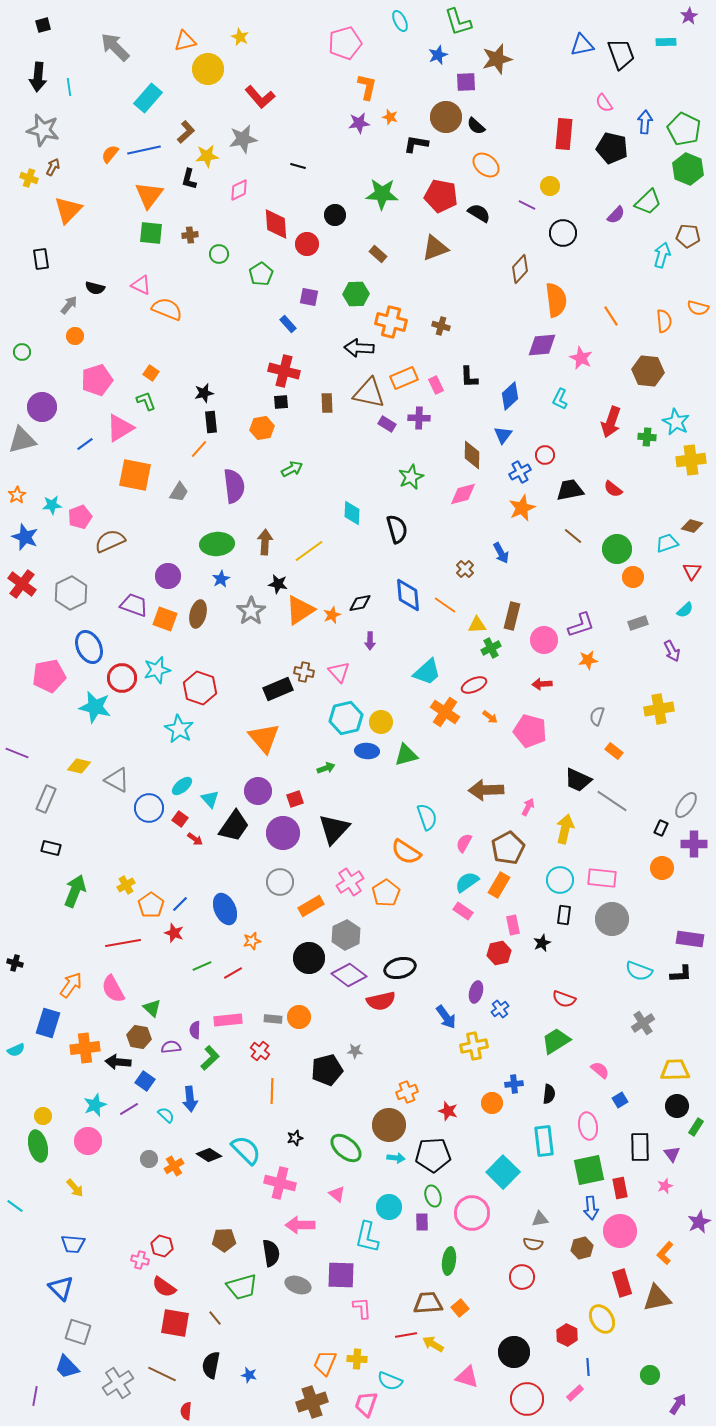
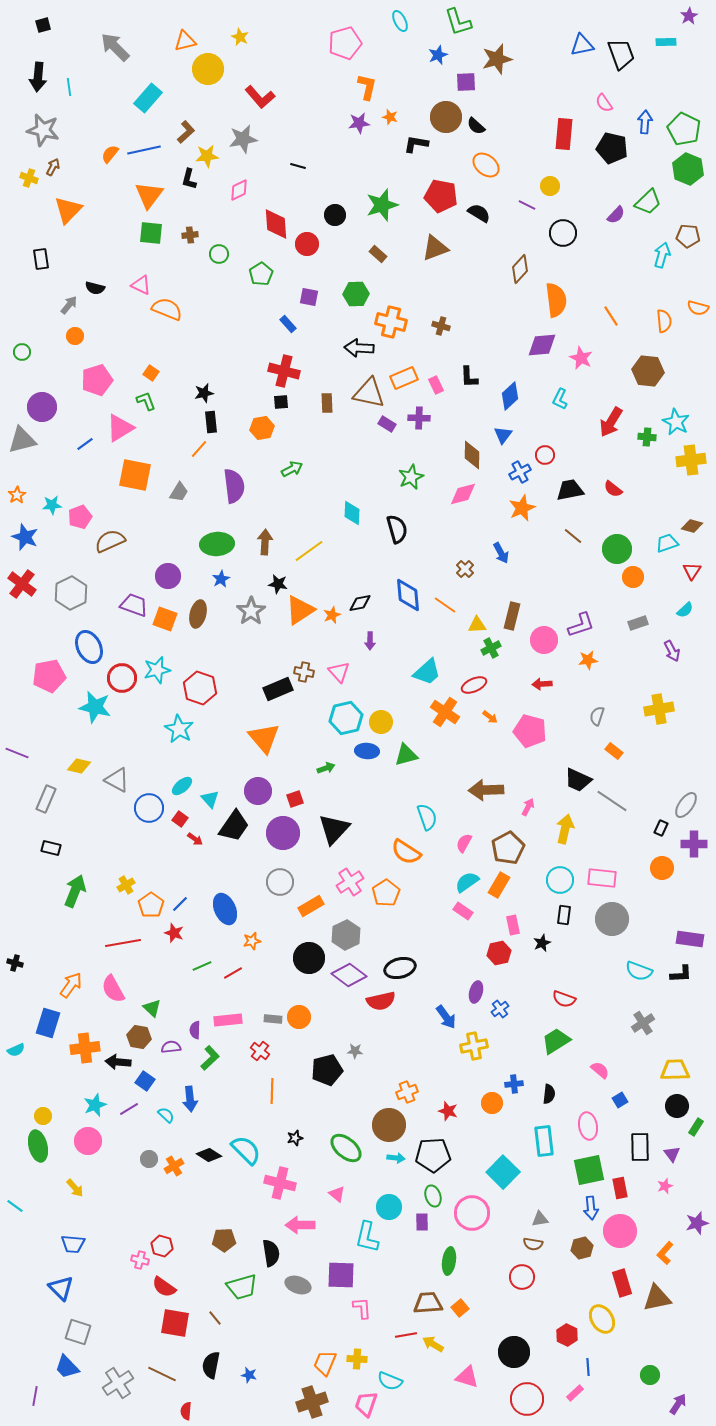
green star at (382, 194): moved 11 px down; rotated 20 degrees counterclockwise
red arrow at (611, 422): rotated 12 degrees clockwise
purple star at (699, 1222): moved 2 px left, 1 px down; rotated 10 degrees clockwise
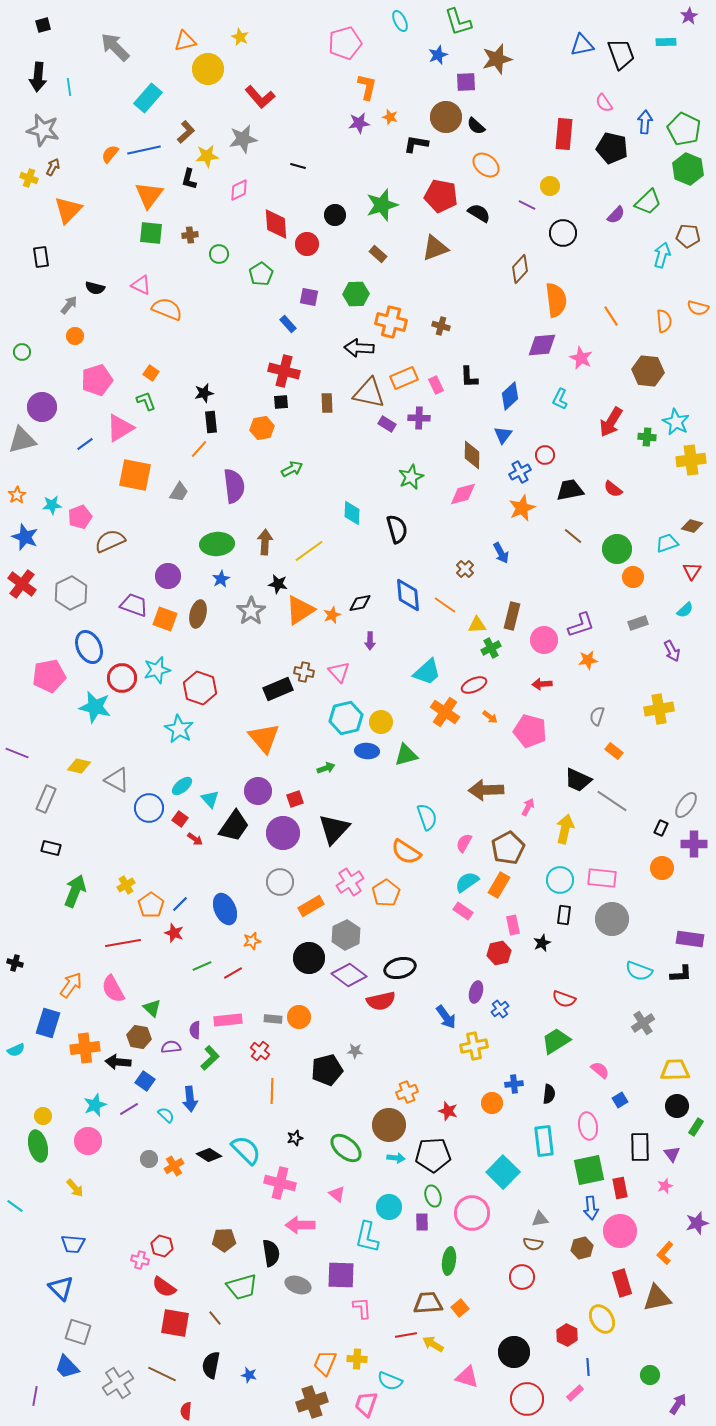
black rectangle at (41, 259): moved 2 px up
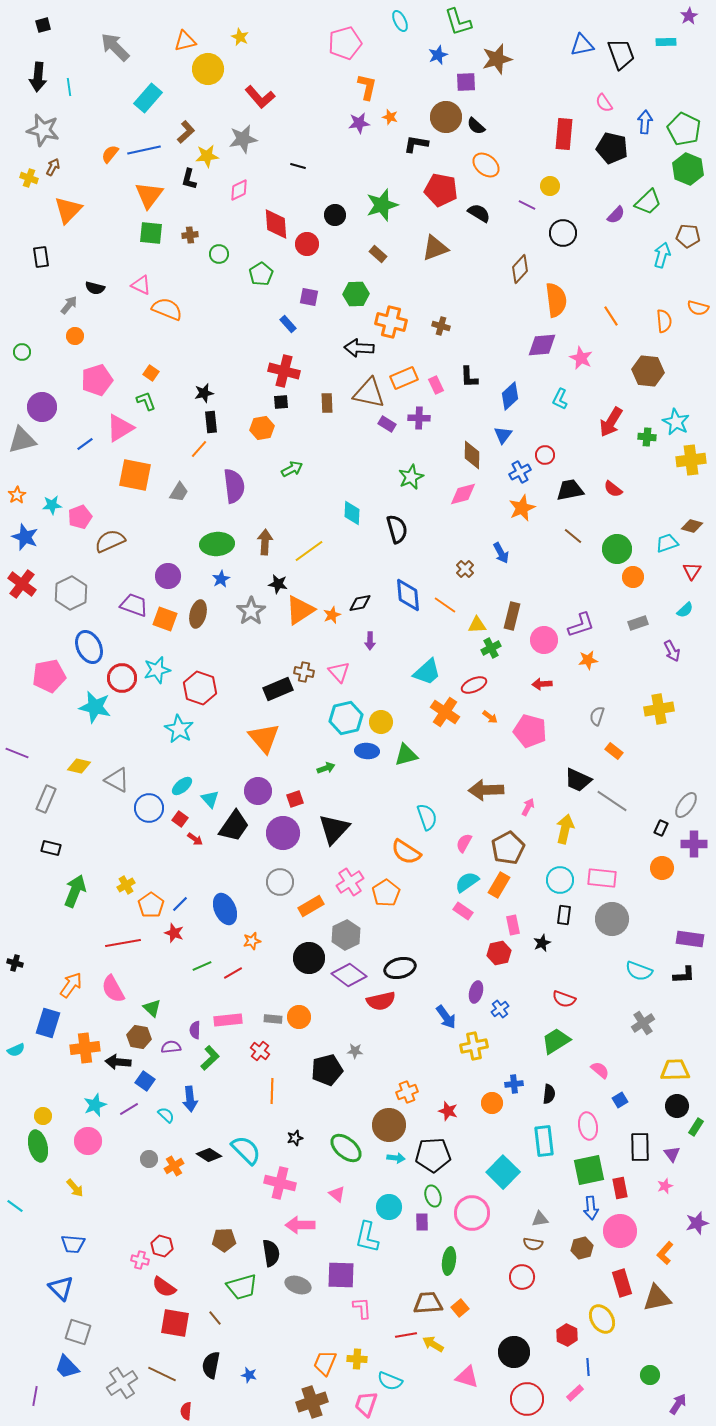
red pentagon at (441, 196): moved 6 px up
black L-shape at (681, 974): moved 3 px right, 1 px down
gray cross at (118, 1383): moved 4 px right
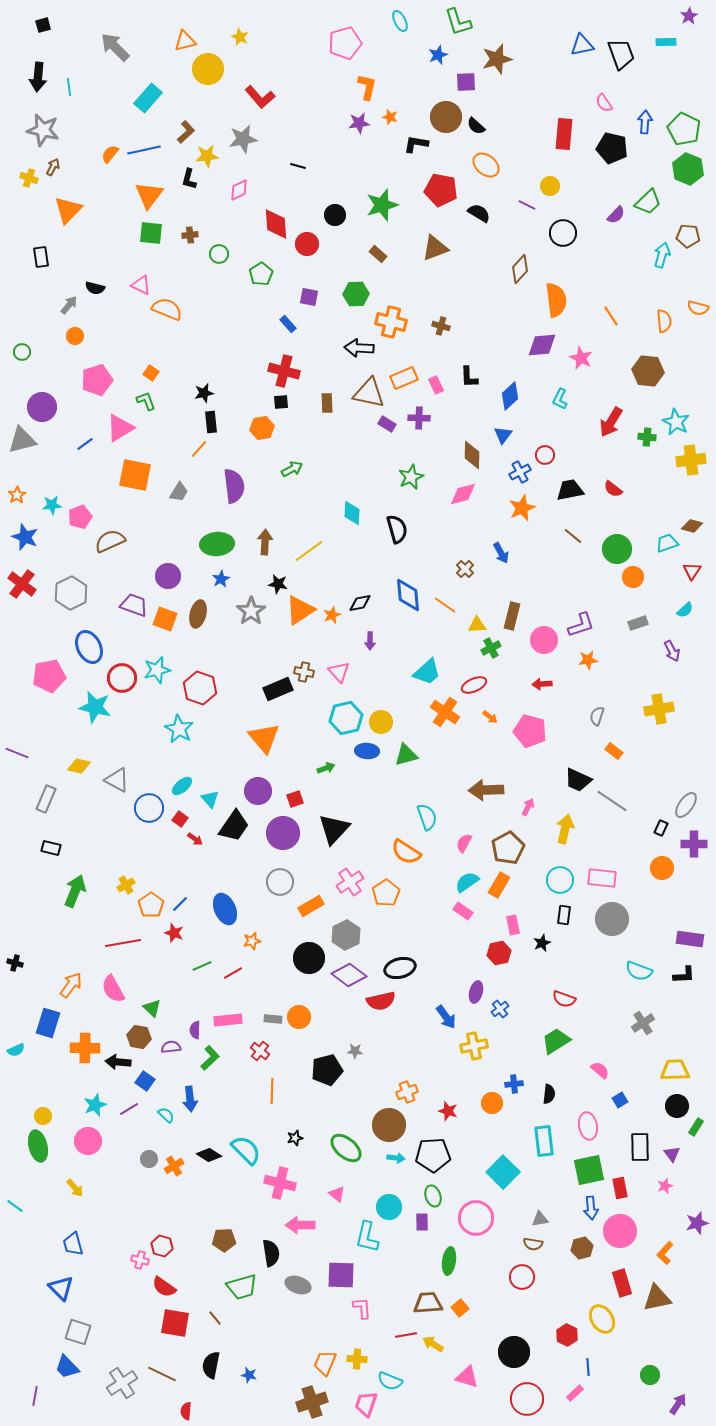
orange cross at (85, 1048): rotated 8 degrees clockwise
pink circle at (472, 1213): moved 4 px right, 5 px down
blue trapezoid at (73, 1244): rotated 70 degrees clockwise
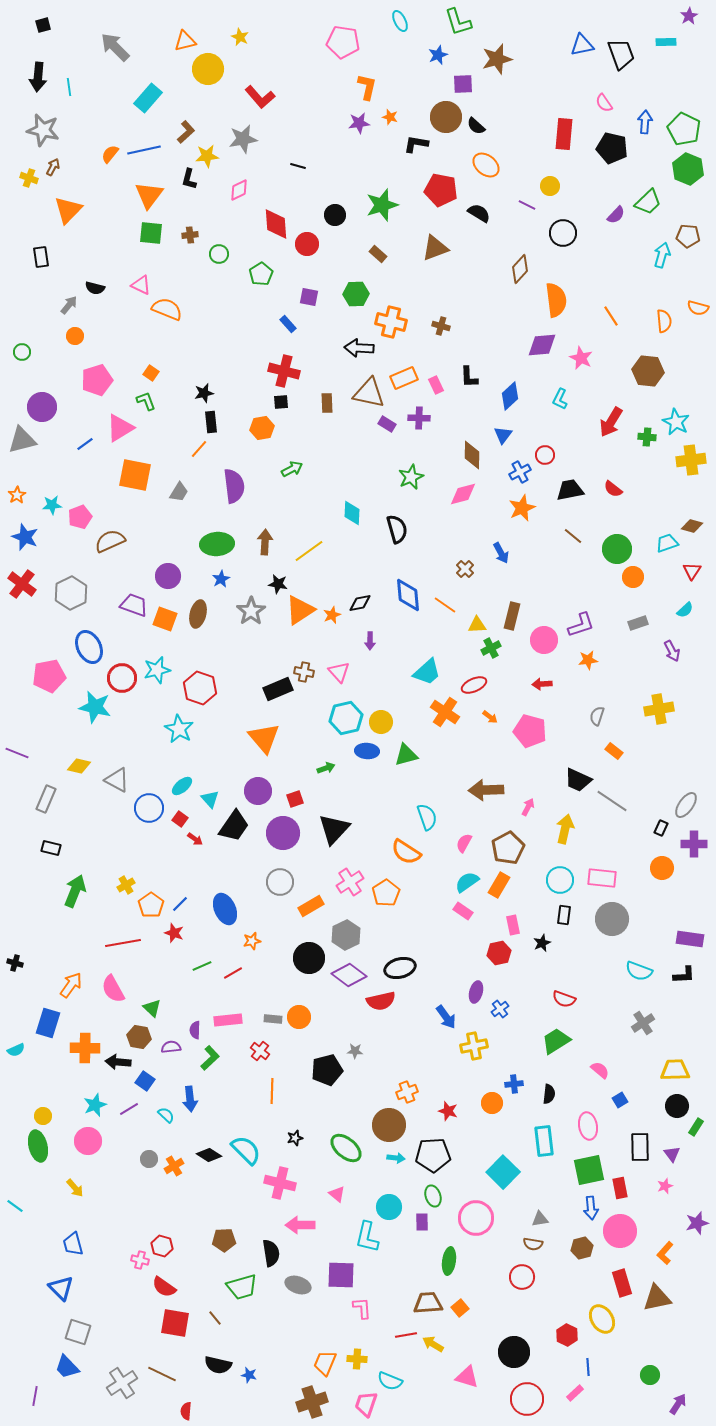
pink pentagon at (345, 43): moved 2 px left, 1 px up; rotated 24 degrees clockwise
purple square at (466, 82): moved 3 px left, 2 px down
black semicircle at (211, 1365): moved 7 px right; rotated 88 degrees counterclockwise
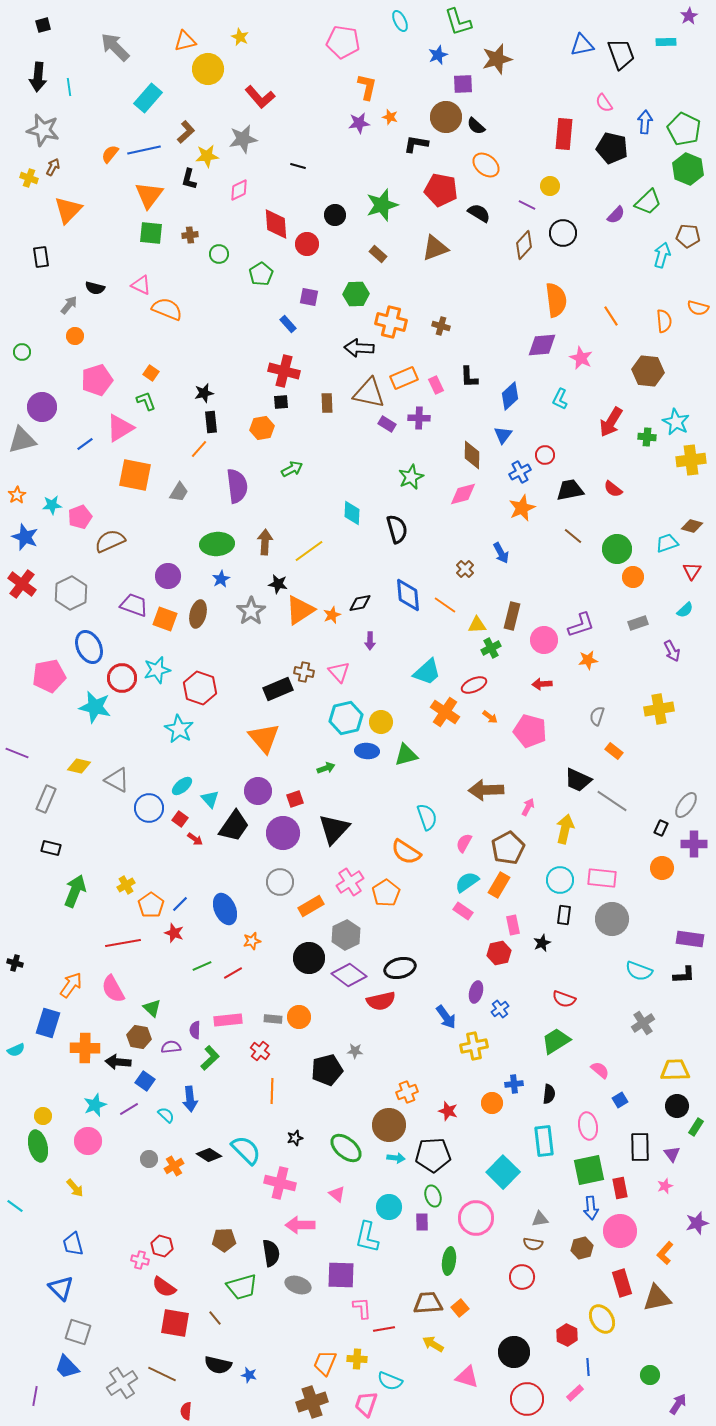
brown diamond at (520, 269): moved 4 px right, 24 px up
purple semicircle at (234, 486): moved 3 px right
red line at (406, 1335): moved 22 px left, 6 px up
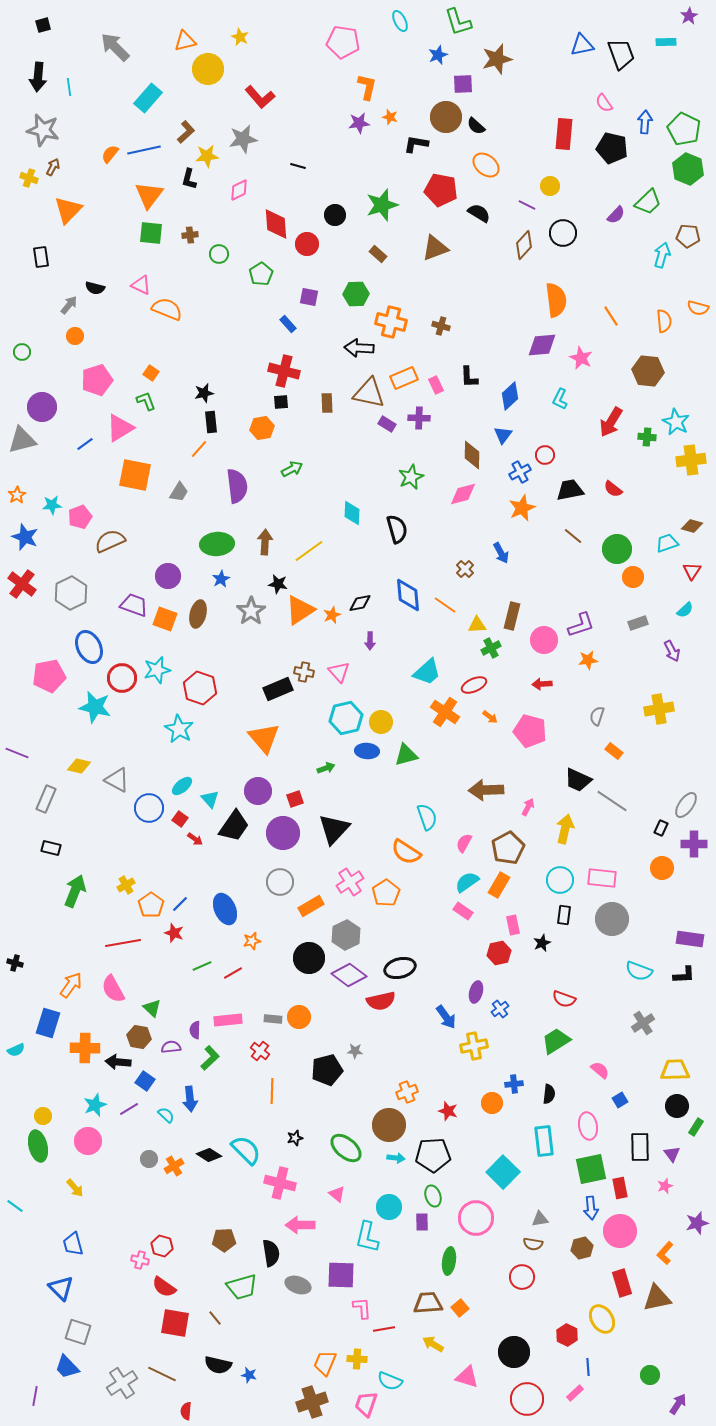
green square at (589, 1170): moved 2 px right, 1 px up
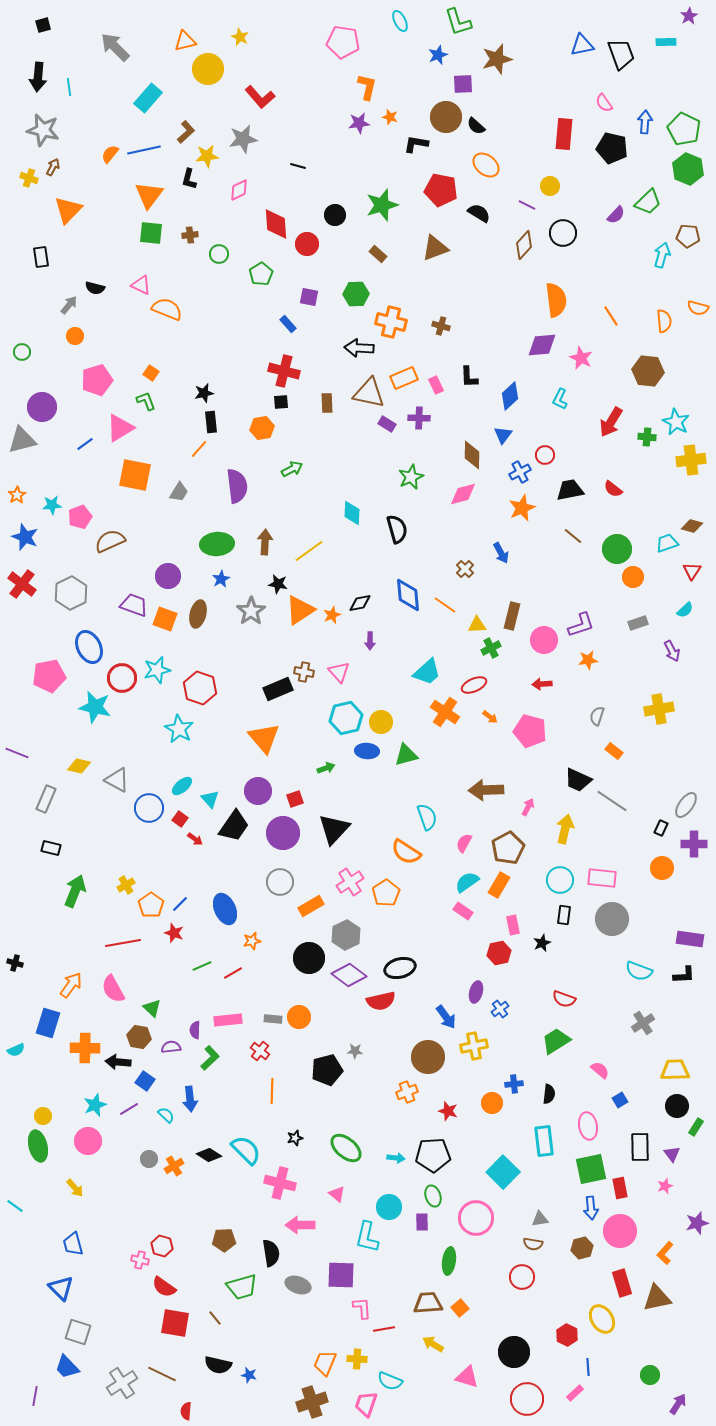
brown circle at (389, 1125): moved 39 px right, 68 px up
